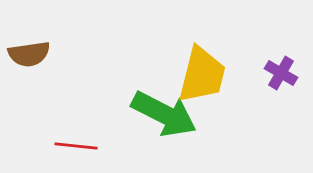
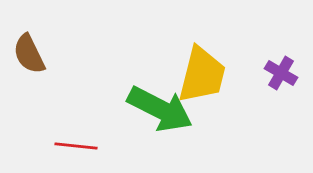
brown semicircle: rotated 72 degrees clockwise
green arrow: moved 4 px left, 5 px up
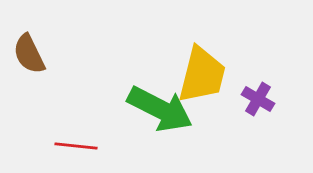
purple cross: moved 23 px left, 26 px down
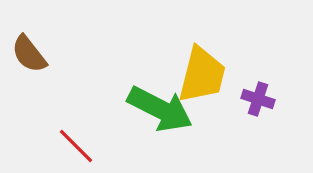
brown semicircle: rotated 12 degrees counterclockwise
purple cross: rotated 12 degrees counterclockwise
red line: rotated 39 degrees clockwise
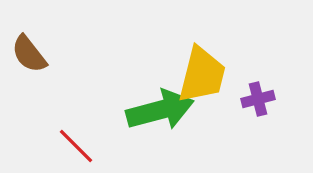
purple cross: rotated 32 degrees counterclockwise
green arrow: moved 1 px down; rotated 42 degrees counterclockwise
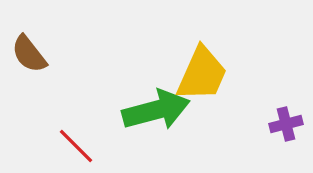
yellow trapezoid: moved 1 px up; rotated 10 degrees clockwise
purple cross: moved 28 px right, 25 px down
green arrow: moved 4 px left
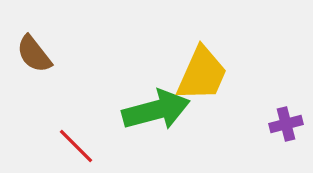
brown semicircle: moved 5 px right
